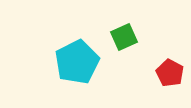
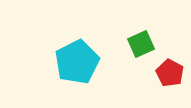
green square: moved 17 px right, 7 px down
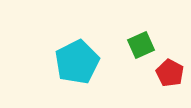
green square: moved 1 px down
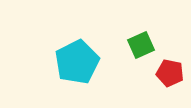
red pentagon: rotated 16 degrees counterclockwise
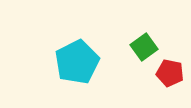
green square: moved 3 px right, 2 px down; rotated 12 degrees counterclockwise
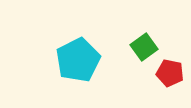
cyan pentagon: moved 1 px right, 2 px up
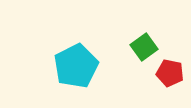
cyan pentagon: moved 2 px left, 6 px down
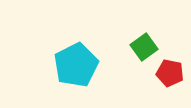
cyan pentagon: moved 1 px up
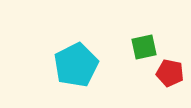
green square: rotated 24 degrees clockwise
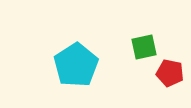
cyan pentagon: rotated 6 degrees counterclockwise
